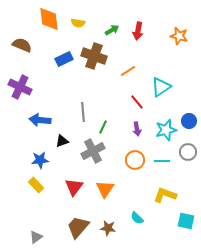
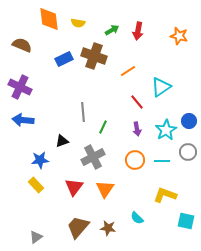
blue arrow: moved 17 px left
cyan star: rotated 15 degrees counterclockwise
gray cross: moved 6 px down
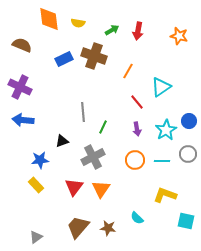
orange line: rotated 28 degrees counterclockwise
gray circle: moved 2 px down
orange triangle: moved 4 px left
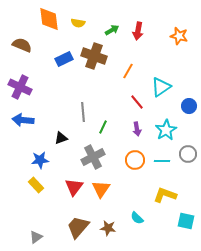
blue circle: moved 15 px up
black triangle: moved 1 px left, 3 px up
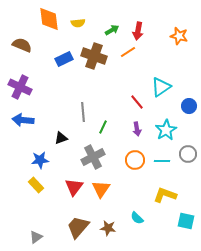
yellow semicircle: rotated 16 degrees counterclockwise
orange line: moved 19 px up; rotated 28 degrees clockwise
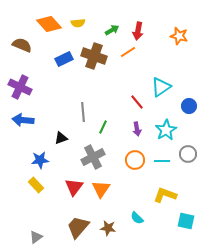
orange diamond: moved 5 px down; rotated 35 degrees counterclockwise
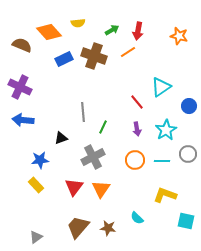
orange diamond: moved 8 px down
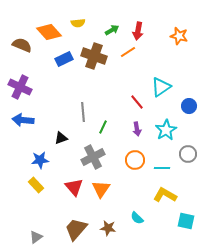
cyan line: moved 7 px down
red triangle: rotated 18 degrees counterclockwise
yellow L-shape: rotated 10 degrees clockwise
brown trapezoid: moved 2 px left, 2 px down
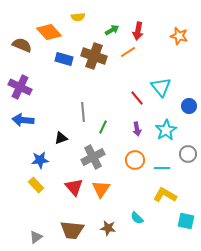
yellow semicircle: moved 6 px up
blue rectangle: rotated 42 degrees clockwise
cyan triangle: rotated 35 degrees counterclockwise
red line: moved 4 px up
brown trapezoid: moved 4 px left, 1 px down; rotated 125 degrees counterclockwise
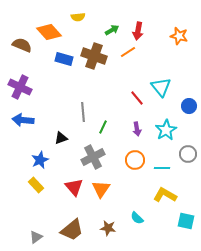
blue star: rotated 18 degrees counterclockwise
brown trapezoid: rotated 45 degrees counterclockwise
